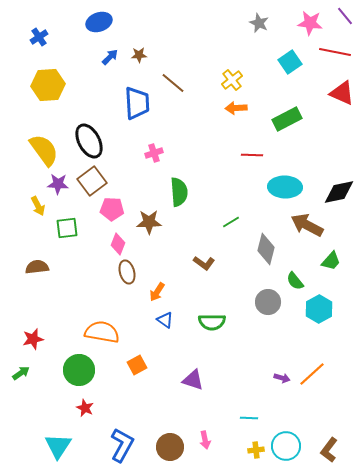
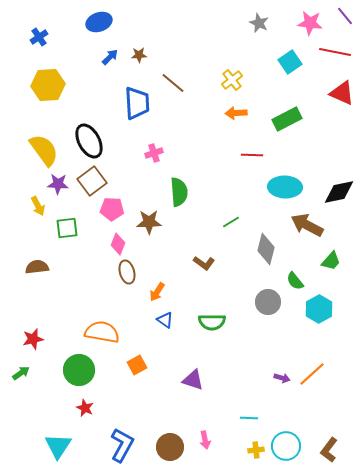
orange arrow at (236, 108): moved 5 px down
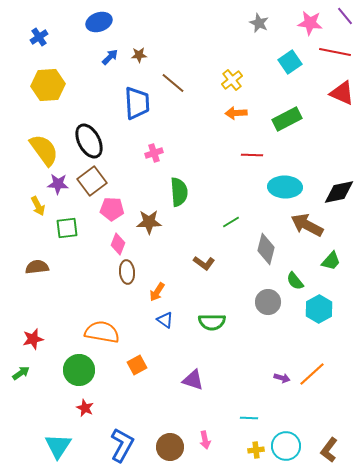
brown ellipse at (127, 272): rotated 10 degrees clockwise
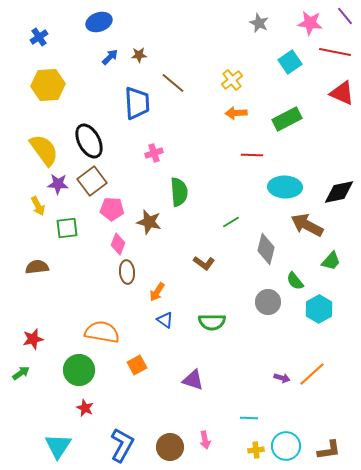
brown star at (149, 222): rotated 15 degrees clockwise
brown L-shape at (329, 450): rotated 135 degrees counterclockwise
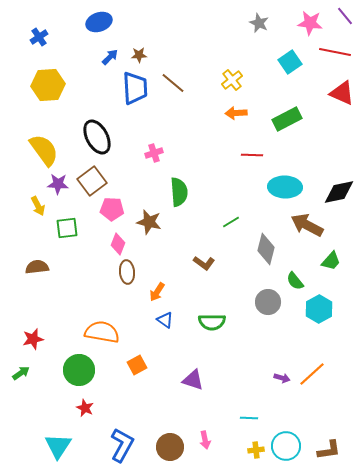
blue trapezoid at (137, 103): moved 2 px left, 15 px up
black ellipse at (89, 141): moved 8 px right, 4 px up
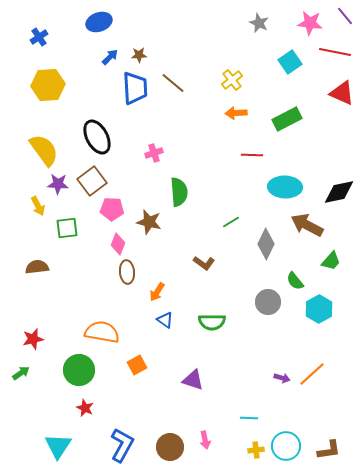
gray diamond at (266, 249): moved 5 px up; rotated 12 degrees clockwise
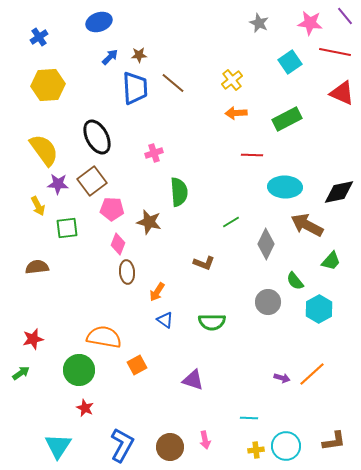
brown L-shape at (204, 263): rotated 15 degrees counterclockwise
orange semicircle at (102, 332): moved 2 px right, 5 px down
brown L-shape at (329, 450): moved 5 px right, 9 px up
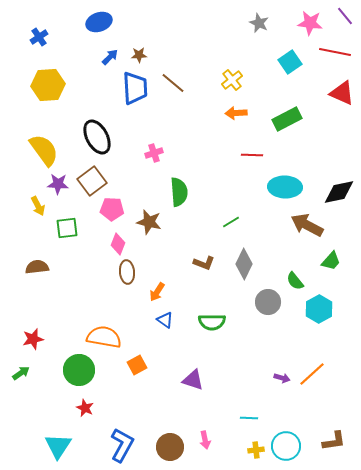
gray diamond at (266, 244): moved 22 px left, 20 px down
